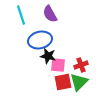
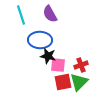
blue ellipse: rotated 15 degrees clockwise
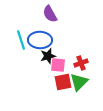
cyan line: moved 25 px down
black star: rotated 28 degrees counterclockwise
red cross: moved 2 px up
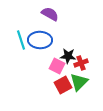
purple semicircle: rotated 150 degrees clockwise
black star: moved 20 px right; rotated 21 degrees clockwise
pink square: moved 1 px left, 1 px down; rotated 21 degrees clockwise
red square: moved 3 px down; rotated 18 degrees counterclockwise
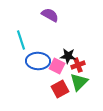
purple semicircle: moved 1 px down
blue ellipse: moved 2 px left, 21 px down
red cross: moved 3 px left, 2 px down
red square: moved 3 px left, 4 px down
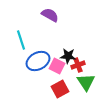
blue ellipse: rotated 30 degrees counterclockwise
green triangle: moved 7 px right; rotated 18 degrees counterclockwise
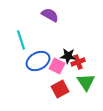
red cross: moved 3 px up
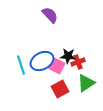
purple semicircle: rotated 18 degrees clockwise
cyan line: moved 25 px down
blue ellipse: moved 4 px right
green triangle: moved 1 px down; rotated 30 degrees clockwise
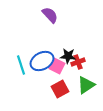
green triangle: moved 2 px down
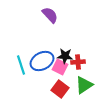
black star: moved 3 px left
red cross: rotated 16 degrees clockwise
pink square: moved 3 px right, 1 px down
green triangle: moved 2 px left
red square: rotated 24 degrees counterclockwise
